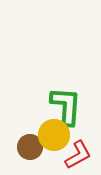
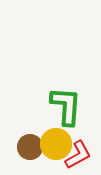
yellow circle: moved 2 px right, 9 px down
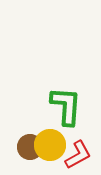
yellow circle: moved 6 px left, 1 px down
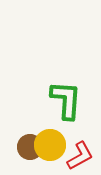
green L-shape: moved 6 px up
red L-shape: moved 2 px right, 1 px down
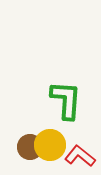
red L-shape: rotated 112 degrees counterclockwise
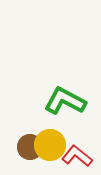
green L-shape: moved 1 px left, 1 px down; rotated 66 degrees counterclockwise
red L-shape: moved 3 px left
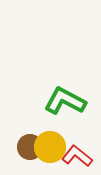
yellow circle: moved 2 px down
